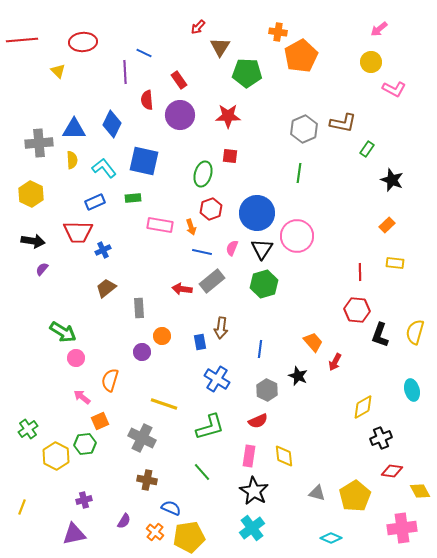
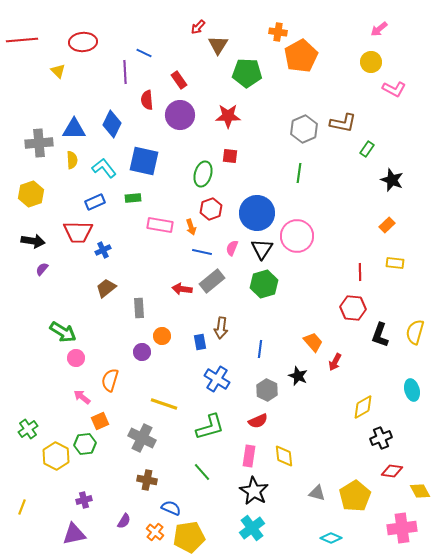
brown triangle at (220, 47): moved 2 px left, 2 px up
yellow hexagon at (31, 194): rotated 15 degrees clockwise
red hexagon at (357, 310): moved 4 px left, 2 px up
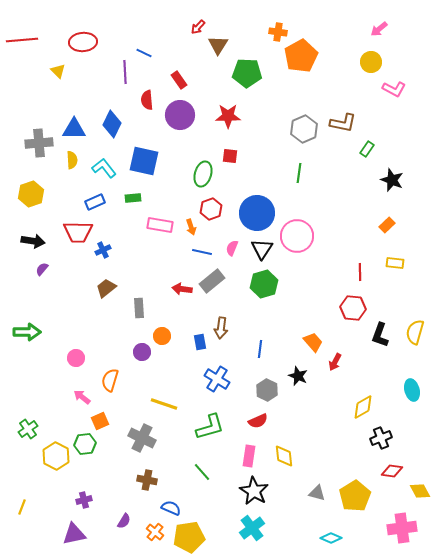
green arrow at (63, 332): moved 36 px left; rotated 32 degrees counterclockwise
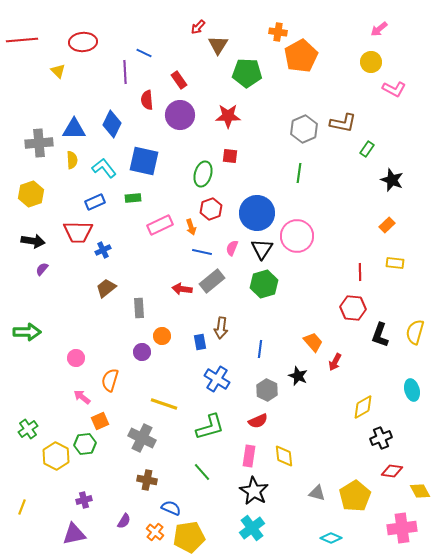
pink rectangle at (160, 225): rotated 35 degrees counterclockwise
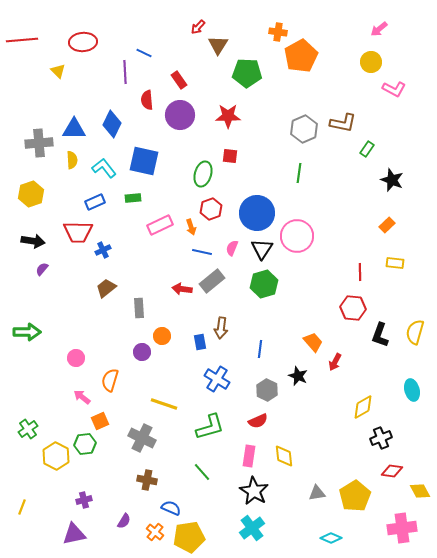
gray triangle at (317, 493): rotated 24 degrees counterclockwise
